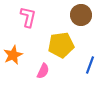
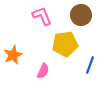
pink L-shape: moved 14 px right, 1 px up; rotated 35 degrees counterclockwise
yellow pentagon: moved 4 px right, 1 px up
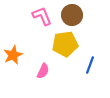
brown circle: moved 9 px left
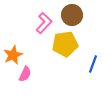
pink L-shape: moved 2 px right, 7 px down; rotated 65 degrees clockwise
blue line: moved 3 px right, 1 px up
pink semicircle: moved 18 px left, 3 px down
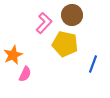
yellow pentagon: rotated 20 degrees clockwise
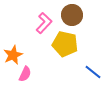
blue line: moved 8 px down; rotated 72 degrees counterclockwise
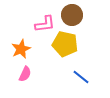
pink L-shape: moved 1 px right, 1 px down; rotated 40 degrees clockwise
orange star: moved 8 px right, 6 px up
blue line: moved 12 px left, 5 px down
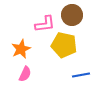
yellow pentagon: moved 1 px left, 1 px down
blue line: moved 2 px up; rotated 48 degrees counterclockwise
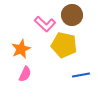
pink L-shape: rotated 50 degrees clockwise
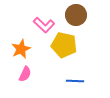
brown circle: moved 4 px right
pink L-shape: moved 1 px left, 1 px down
blue line: moved 6 px left, 6 px down; rotated 12 degrees clockwise
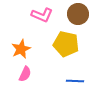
brown circle: moved 2 px right, 1 px up
pink L-shape: moved 2 px left, 10 px up; rotated 20 degrees counterclockwise
yellow pentagon: moved 2 px right, 1 px up
